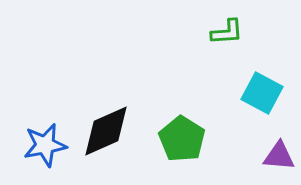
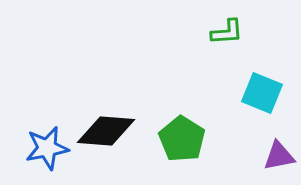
cyan square: rotated 6 degrees counterclockwise
black diamond: rotated 28 degrees clockwise
blue star: moved 2 px right, 3 px down
purple triangle: rotated 16 degrees counterclockwise
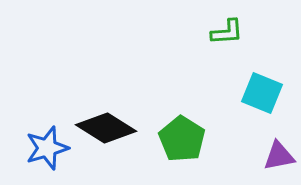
black diamond: moved 3 px up; rotated 28 degrees clockwise
blue star: rotated 6 degrees counterclockwise
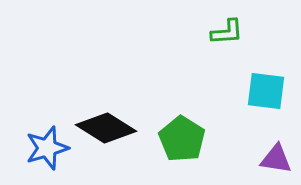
cyan square: moved 4 px right, 2 px up; rotated 15 degrees counterclockwise
purple triangle: moved 3 px left, 3 px down; rotated 20 degrees clockwise
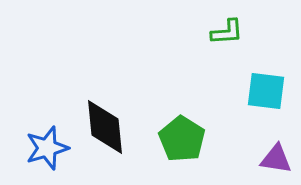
black diamond: moved 1 px left, 1 px up; rotated 52 degrees clockwise
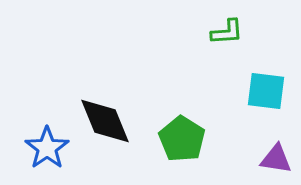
black diamond: moved 6 px up; rotated 16 degrees counterclockwise
blue star: rotated 18 degrees counterclockwise
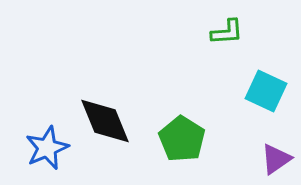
cyan square: rotated 18 degrees clockwise
blue star: rotated 12 degrees clockwise
purple triangle: rotated 44 degrees counterclockwise
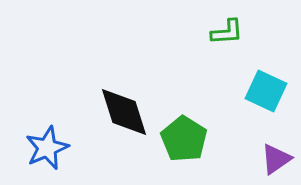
black diamond: moved 19 px right, 9 px up; rotated 4 degrees clockwise
green pentagon: moved 2 px right
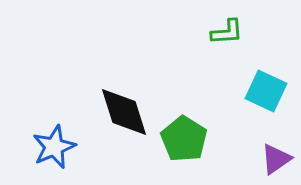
blue star: moved 7 px right, 1 px up
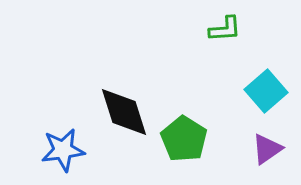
green L-shape: moved 2 px left, 3 px up
cyan square: rotated 24 degrees clockwise
blue star: moved 9 px right, 3 px down; rotated 15 degrees clockwise
purple triangle: moved 9 px left, 10 px up
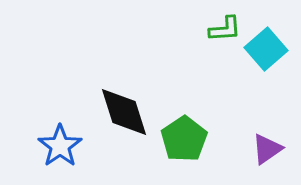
cyan square: moved 42 px up
green pentagon: rotated 6 degrees clockwise
blue star: moved 3 px left, 4 px up; rotated 27 degrees counterclockwise
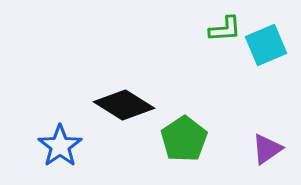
cyan square: moved 4 px up; rotated 18 degrees clockwise
black diamond: moved 7 px up; rotated 40 degrees counterclockwise
